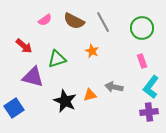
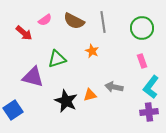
gray line: rotated 20 degrees clockwise
red arrow: moved 13 px up
black star: moved 1 px right
blue square: moved 1 px left, 2 px down
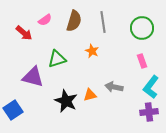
brown semicircle: rotated 100 degrees counterclockwise
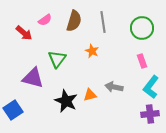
green triangle: rotated 36 degrees counterclockwise
purple triangle: moved 1 px down
purple cross: moved 1 px right, 2 px down
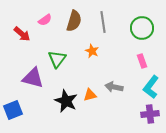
red arrow: moved 2 px left, 1 px down
blue square: rotated 12 degrees clockwise
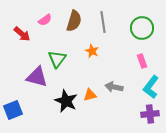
purple triangle: moved 4 px right, 1 px up
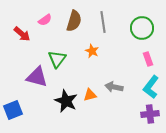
pink rectangle: moved 6 px right, 2 px up
